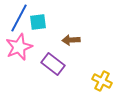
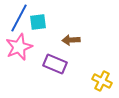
purple rectangle: moved 2 px right; rotated 15 degrees counterclockwise
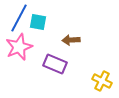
cyan square: rotated 18 degrees clockwise
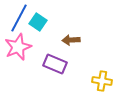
cyan square: rotated 24 degrees clockwise
pink star: moved 1 px left
yellow cross: rotated 18 degrees counterclockwise
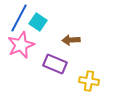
pink star: moved 3 px right, 2 px up
yellow cross: moved 13 px left
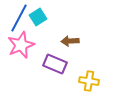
cyan square: moved 5 px up; rotated 24 degrees clockwise
brown arrow: moved 1 px left, 1 px down
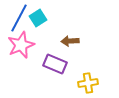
cyan square: moved 1 px down
yellow cross: moved 1 px left, 2 px down; rotated 18 degrees counterclockwise
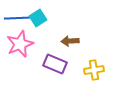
blue line: rotated 60 degrees clockwise
pink star: moved 1 px left, 1 px up
yellow cross: moved 6 px right, 13 px up
